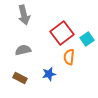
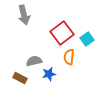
gray semicircle: moved 11 px right, 11 px down
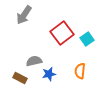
gray arrow: rotated 48 degrees clockwise
orange semicircle: moved 11 px right, 14 px down
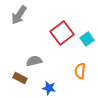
gray arrow: moved 5 px left
blue star: moved 14 px down; rotated 24 degrees clockwise
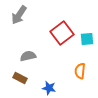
cyan square: rotated 32 degrees clockwise
gray semicircle: moved 6 px left, 5 px up
